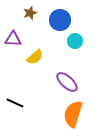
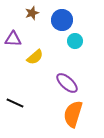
brown star: moved 2 px right
blue circle: moved 2 px right
purple ellipse: moved 1 px down
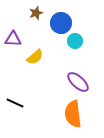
brown star: moved 4 px right
blue circle: moved 1 px left, 3 px down
purple ellipse: moved 11 px right, 1 px up
orange semicircle: rotated 24 degrees counterclockwise
